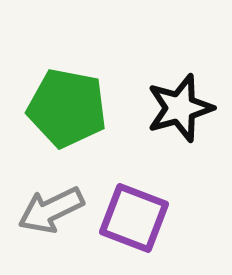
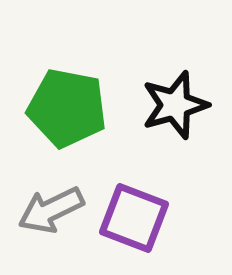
black star: moved 5 px left, 3 px up
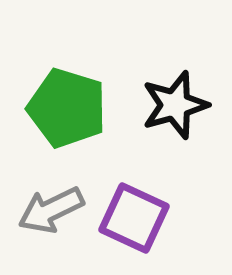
green pentagon: rotated 6 degrees clockwise
purple square: rotated 4 degrees clockwise
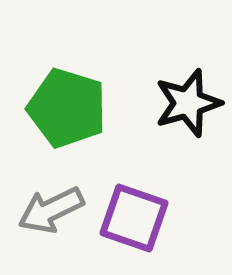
black star: moved 13 px right, 2 px up
purple square: rotated 6 degrees counterclockwise
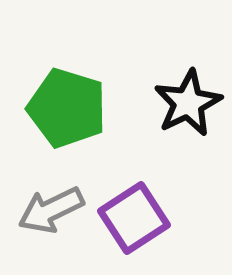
black star: rotated 10 degrees counterclockwise
purple square: rotated 38 degrees clockwise
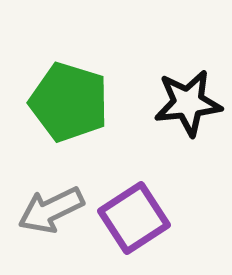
black star: rotated 20 degrees clockwise
green pentagon: moved 2 px right, 6 px up
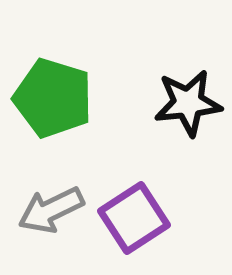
green pentagon: moved 16 px left, 4 px up
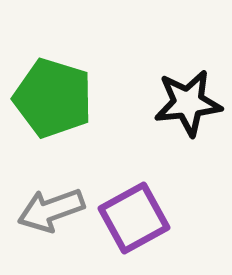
gray arrow: rotated 6 degrees clockwise
purple square: rotated 4 degrees clockwise
